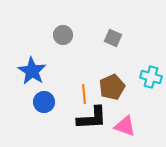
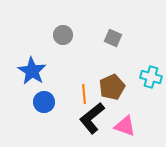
black L-shape: rotated 144 degrees clockwise
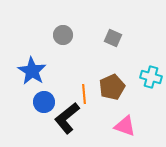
black L-shape: moved 25 px left
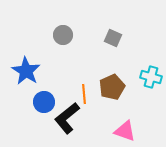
blue star: moved 6 px left
pink triangle: moved 5 px down
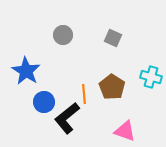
brown pentagon: rotated 15 degrees counterclockwise
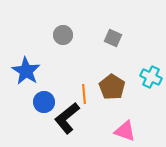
cyan cross: rotated 10 degrees clockwise
